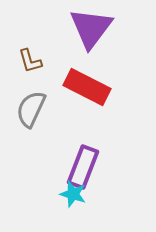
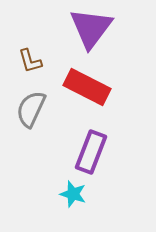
purple rectangle: moved 8 px right, 15 px up
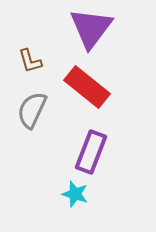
red rectangle: rotated 12 degrees clockwise
gray semicircle: moved 1 px right, 1 px down
cyan star: moved 2 px right
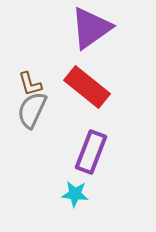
purple triangle: rotated 18 degrees clockwise
brown L-shape: moved 23 px down
cyan star: rotated 12 degrees counterclockwise
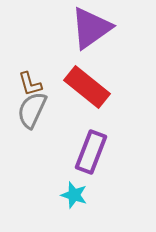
cyan star: moved 1 px left, 1 px down; rotated 12 degrees clockwise
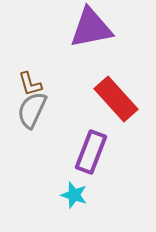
purple triangle: rotated 24 degrees clockwise
red rectangle: moved 29 px right, 12 px down; rotated 9 degrees clockwise
